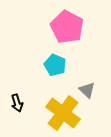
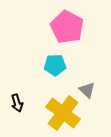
cyan pentagon: rotated 25 degrees counterclockwise
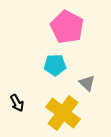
gray triangle: moved 7 px up
black arrow: rotated 12 degrees counterclockwise
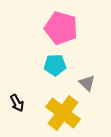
pink pentagon: moved 6 px left, 1 px down; rotated 12 degrees counterclockwise
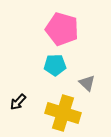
pink pentagon: moved 1 px right, 1 px down
black arrow: moved 1 px right, 1 px up; rotated 72 degrees clockwise
yellow cross: rotated 20 degrees counterclockwise
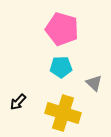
cyan pentagon: moved 6 px right, 2 px down
gray triangle: moved 7 px right
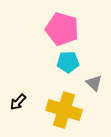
cyan pentagon: moved 7 px right, 5 px up
yellow cross: moved 1 px right, 3 px up
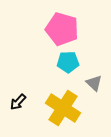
yellow cross: moved 1 px left, 2 px up; rotated 16 degrees clockwise
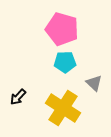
cyan pentagon: moved 3 px left
black arrow: moved 5 px up
